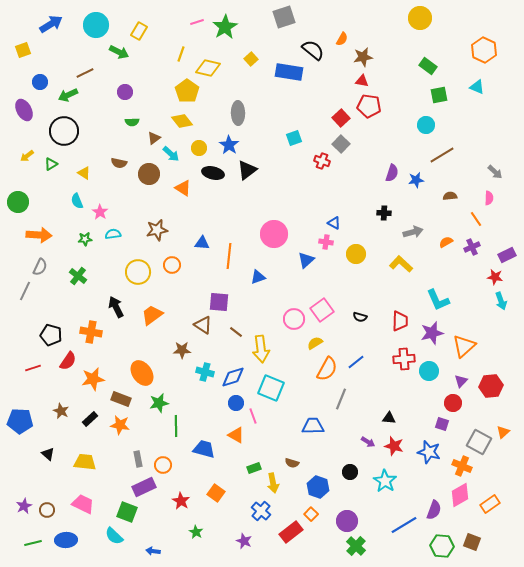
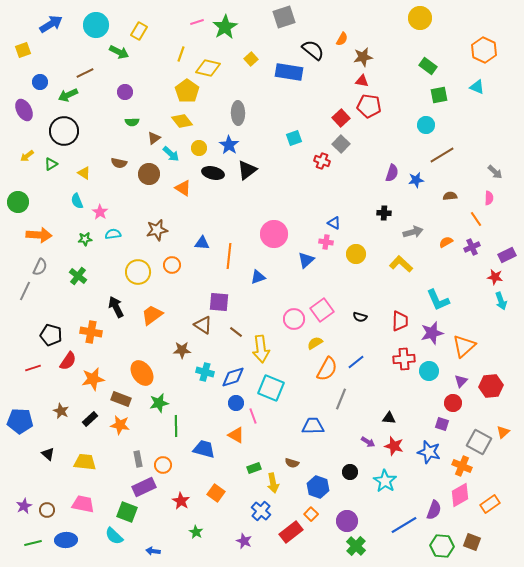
pink trapezoid at (83, 504): rotated 15 degrees counterclockwise
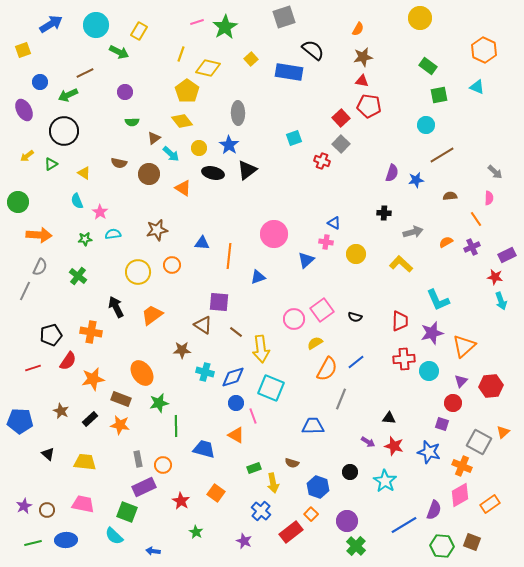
orange semicircle at (342, 39): moved 16 px right, 10 px up
black semicircle at (360, 317): moved 5 px left
black pentagon at (51, 335): rotated 30 degrees counterclockwise
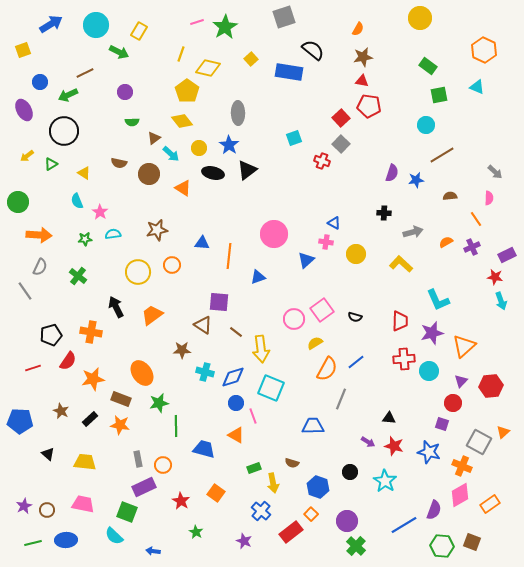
gray line at (25, 291): rotated 60 degrees counterclockwise
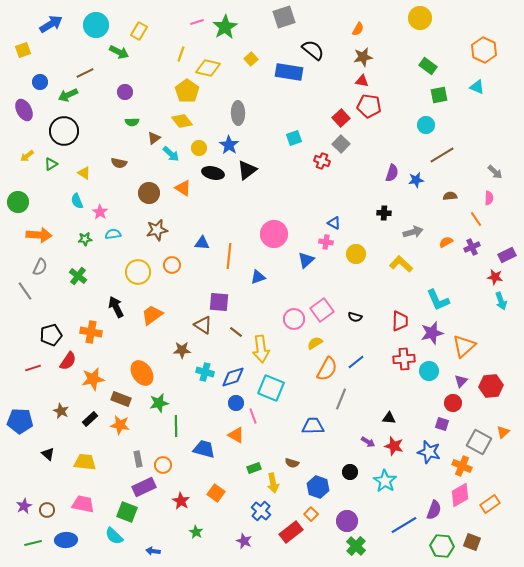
brown circle at (149, 174): moved 19 px down
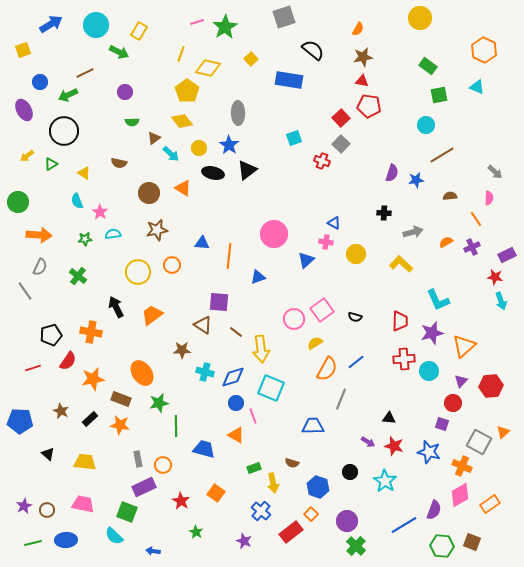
blue rectangle at (289, 72): moved 8 px down
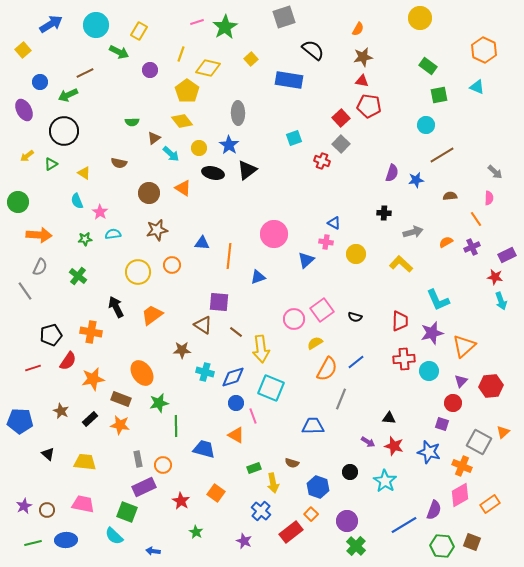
yellow square at (23, 50): rotated 21 degrees counterclockwise
purple circle at (125, 92): moved 25 px right, 22 px up
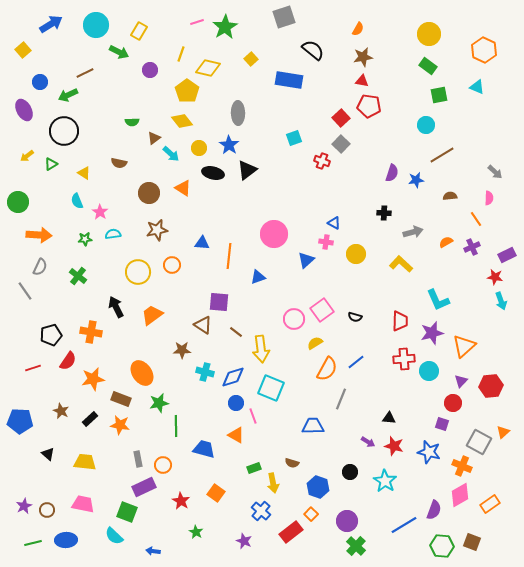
yellow circle at (420, 18): moved 9 px right, 16 px down
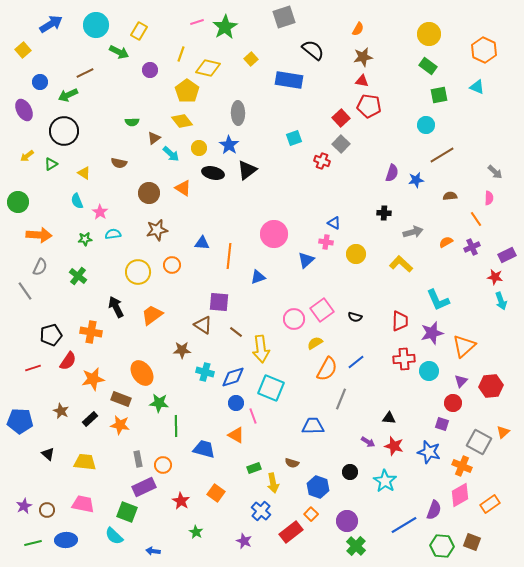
green star at (159, 403): rotated 18 degrees clockwise
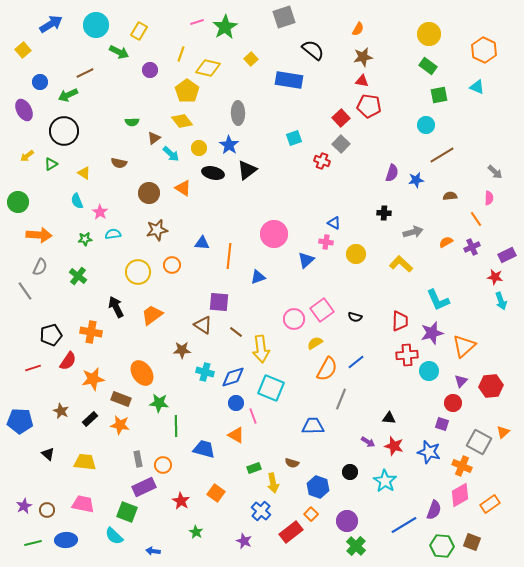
red cross at (404, 359): moved 3 px right, 4 px up
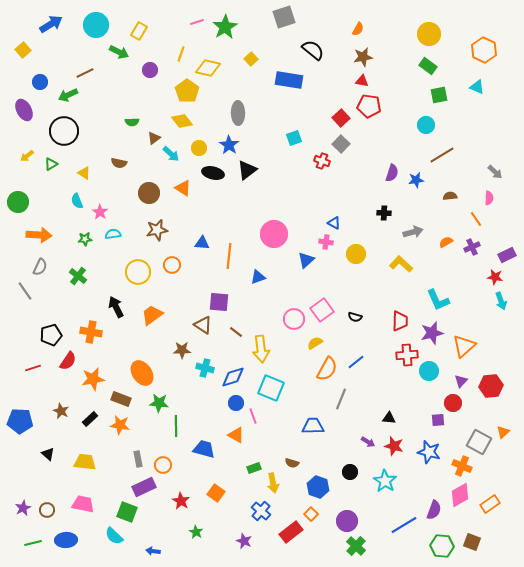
cyan cross at (205, 372): moved 4 px up
purple square at (442, 424): moved 4 px left, 4 px up; rotated 24 degrees counterclockwise
purple star at (24, 506): moved 1 px left, 2 px down
